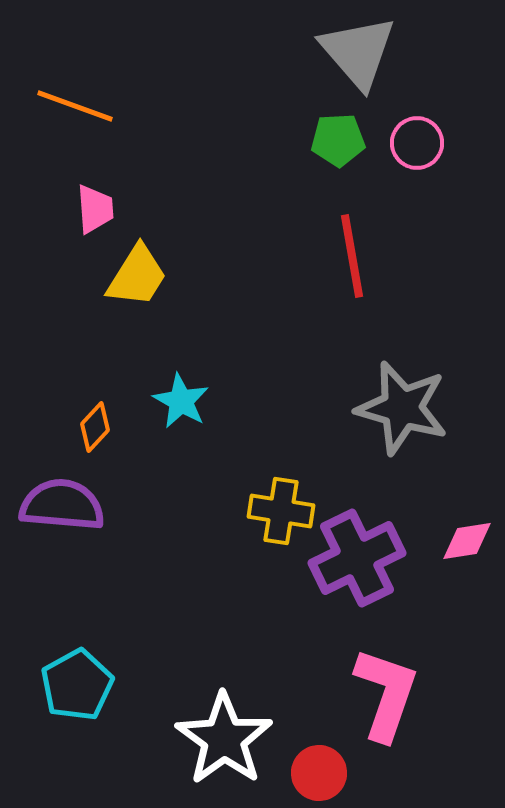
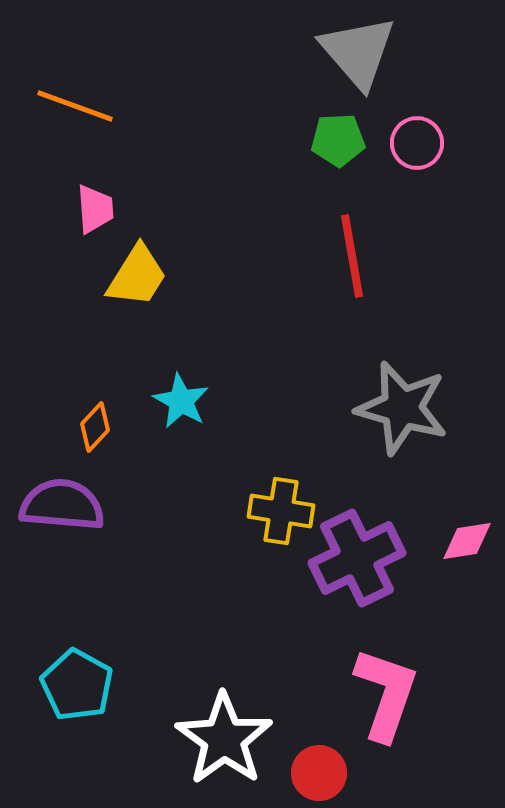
cyan pentagon: rotated 14 degrees counterclockwise
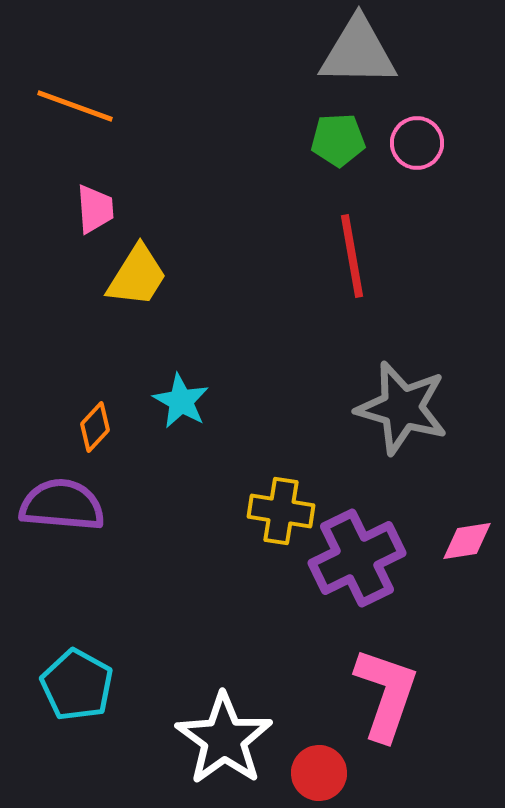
gray triangle: rotated 48 degrees counterclockwise
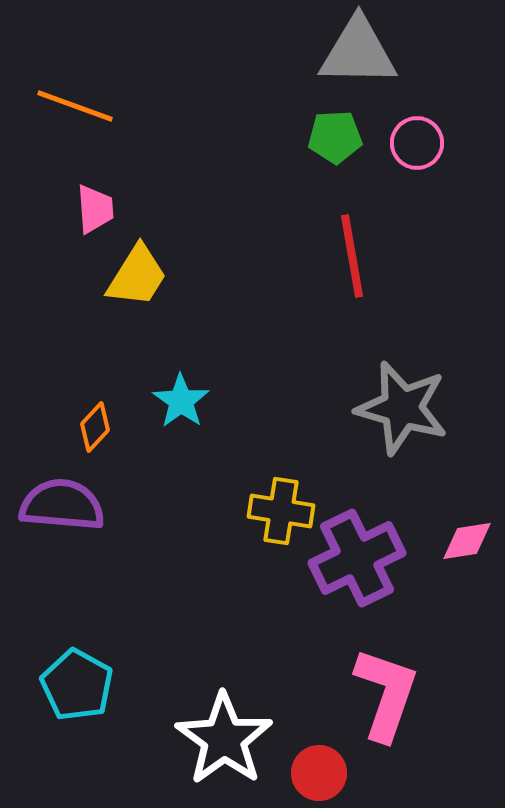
green pentagon: moved 3 px left, 3 px up
cyan star: rotated 6 degrees clockwise
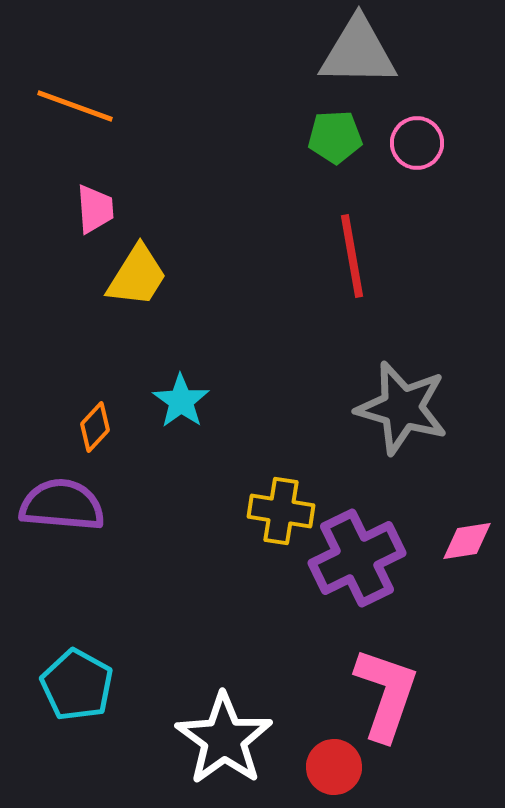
red circle: moved 15 px right, 6 px up
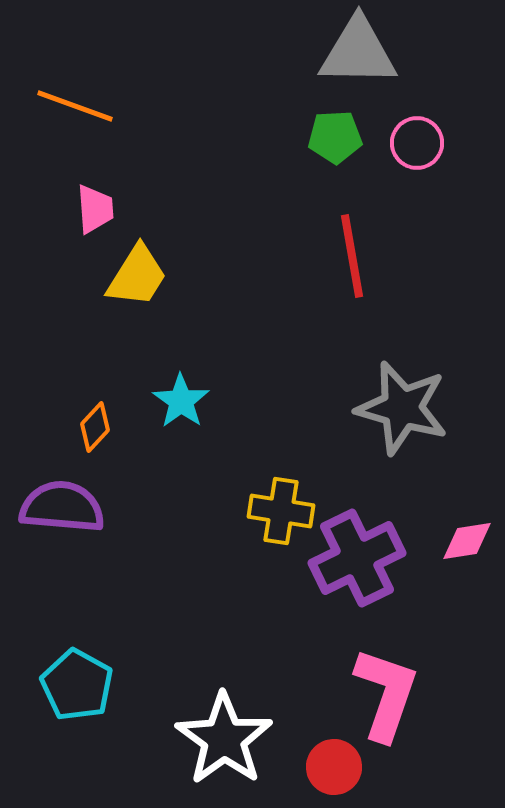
purple semicircle: moved 2 px down
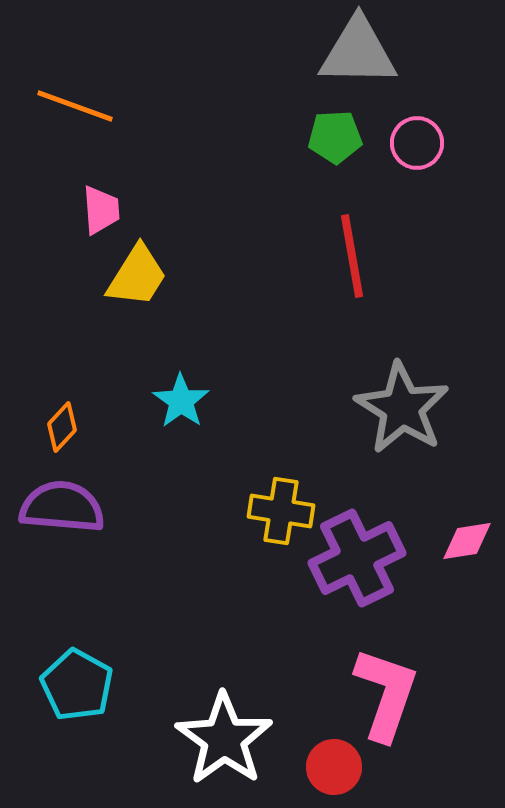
pink trapezoid: moved 6 px right, 1 px down
gray star: rotated 16 degrees clockwise
orange diamond: moved 33 px left
